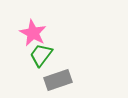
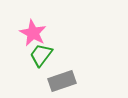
gray rectangle: moved 4 px right, 1 px down
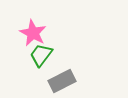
gray rectangle: rotated 8 degrees counterclockwise
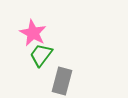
gray rectangle: rotated 48 degrees counterclockwise
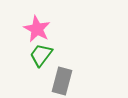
pink star: moved 4 px right, 4 px up
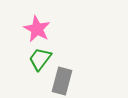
green trapezoid: moved 1 px left, 4 px down
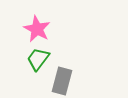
green trapezoid: moved 2 px left
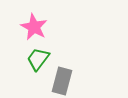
pink star: moved 3 px left, 2 px up
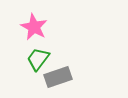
gray rectangle: moved 4 px left, 4 px up; rotated 56 degrees clockwise
